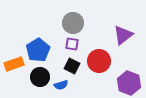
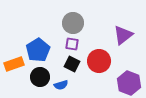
black square: moved 2 px up
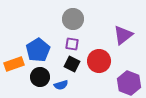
gray circle: moved 4 px up
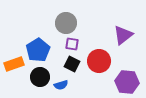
gray circle: moved 7 px left, 4 px down
purple hexagon: moved 2 px left, 1 px up; rotated 15 degrees counterclockwise
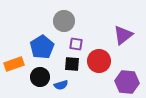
gray circle: moved 2 px left, 2 px up
purple square: moved 4 px right
blue pentagon: moved 4 px right, 3 px up
black square: rotated 21 degrees counterclockwise
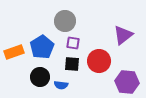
gray circle: moved 1 px right
purple square: moved 3 px left, 1 px up
orange rectangle: moved 12 px up
blue semicircle: rotated 24 degrees clockwise
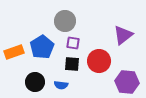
black circle: moved 5 px left, 5 px down
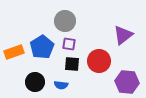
purple square: moved 4 px left, 1 px down
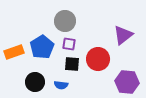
red circle: moved 1 px left, 2 px up
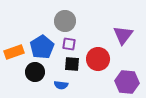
purple triangle: rotated 15 degrees counterclockwise
black circle: moved 10 px up
